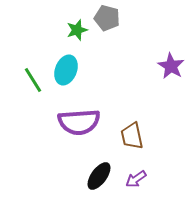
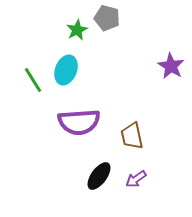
green star: rotated 10 degrees counterclockwise
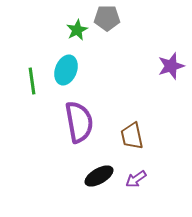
gray pentagon: rotated 15 degrees counterclockwise
purple star: rotated 24 degrees clockwise
green line: moved 1 px left, 1 px down; rotated 24 degrees clockwise
purple semicircle: rotated 96 degrees counterclockwise
black ellipse: rotated 24 degrees clockwise
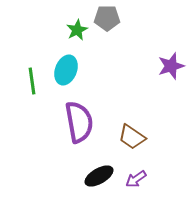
brown trapezoid: moved 1 px down; rotated 44 degrees counterclockwise
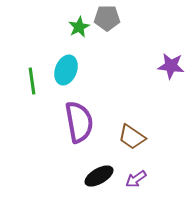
green star: moved 2 px right, 3 px up
purple star: rotated 24 degrees clockwise
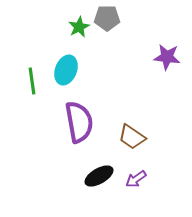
purple star: moved 4 px left, 9 px up
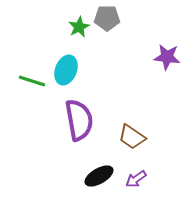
green line: rotated 64 degrees counterclockwise
purple semicircle: moved 2 px up
